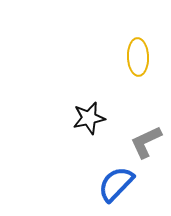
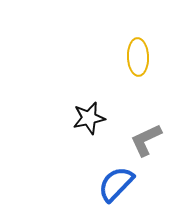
gray L-shape: moved 2 px up
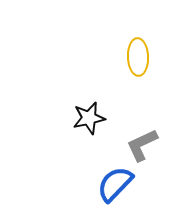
gray L-shape: moved 4 px left, 5 px down
blue semicircle: moved 1 px left
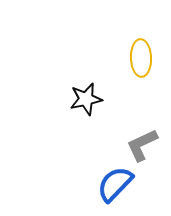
yellow ellipse: moved 3 px right, 1 px down
black star: moved 3 px left, 19 px up
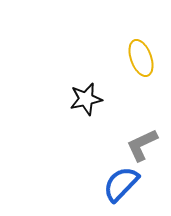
yellow ellipse: rotated 18 degrees counterclockwise
blue semicircle: moved 6 px right
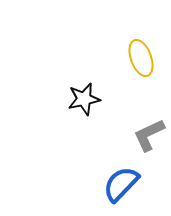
black star: moved 2 px left
gray L-shape: moved 7 px right, 10 px up
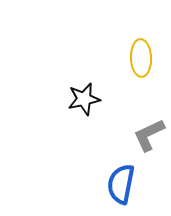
yellow ellipse: rotated 18 degrees clockwise
blue semicircle: rotated 33 degrees counterclockwise
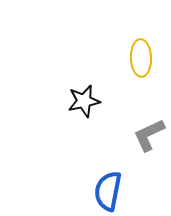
black star: moved 2 px down
blue semicircle: moved 13 px left, 7 px down
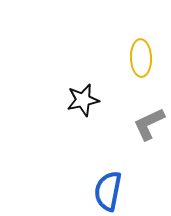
black star: moved 1 px left, 1 px up
gray L-shape: moved 11 px up
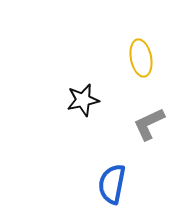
yellow ellipse: rotated 9 degrees counterclockwise
blue semicircle: moved 4 px right, 7 px up
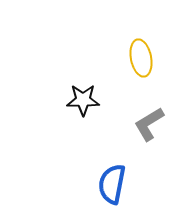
black star: rotated 12 degrees clockwise
gray L-shape: rotated 6 degrees counterclockwise
